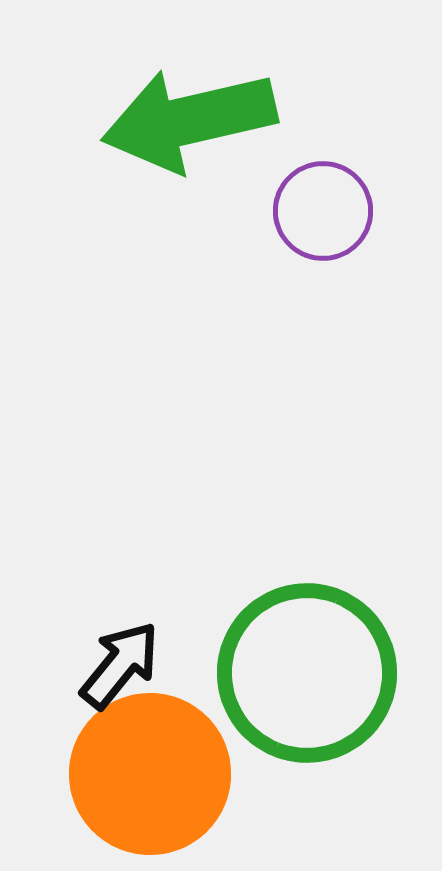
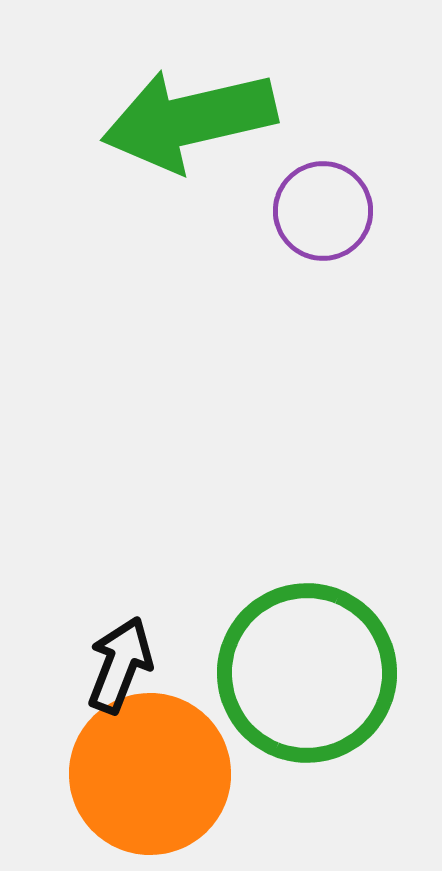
black arrow: rotated 18 degrees counterclockwise
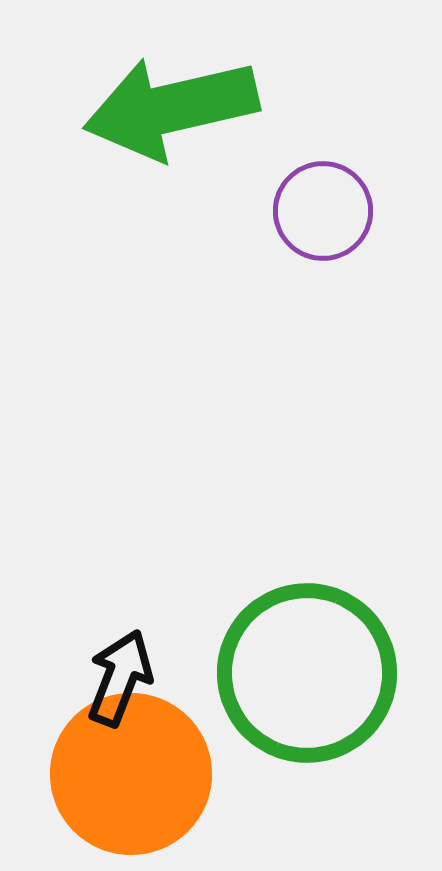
green arrow: moved 18 px left, 12 px up
black arrow: moved 13 px down
orange circle: moved 19 px left
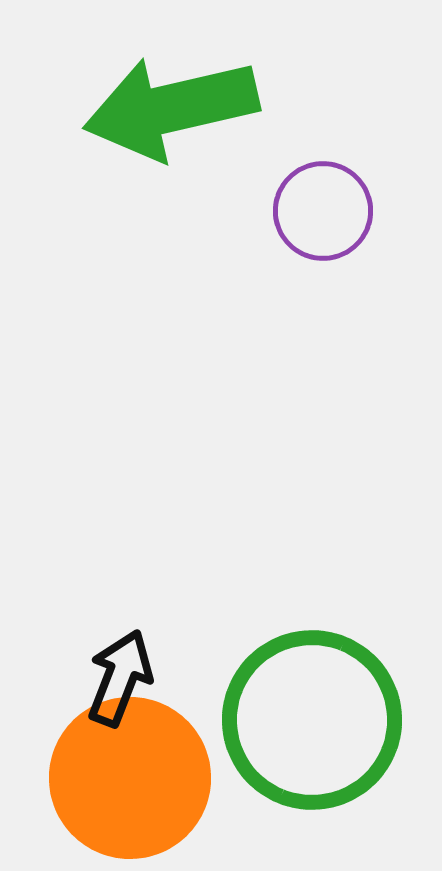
green circle: moved 5 px right, 47 px down
orange circle: moved 1 px left, 4 px down
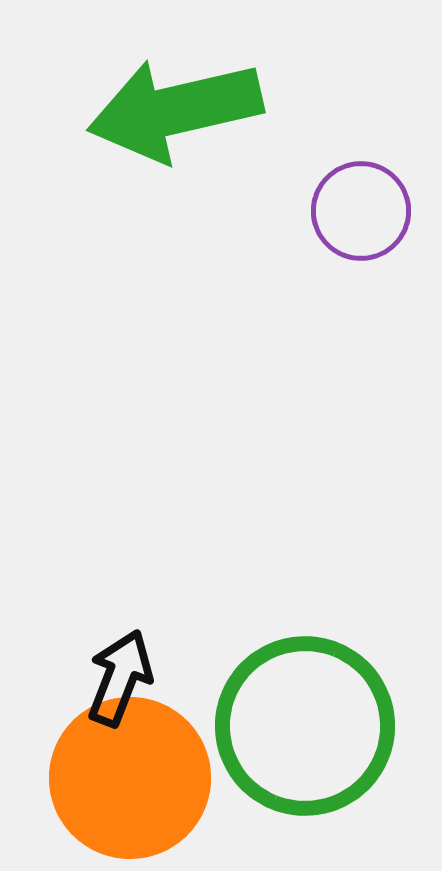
green arrow: moved 4 px right, 2 px down
purple circle: moved 38 px right
green circle: moved 7 px left, 6 px down
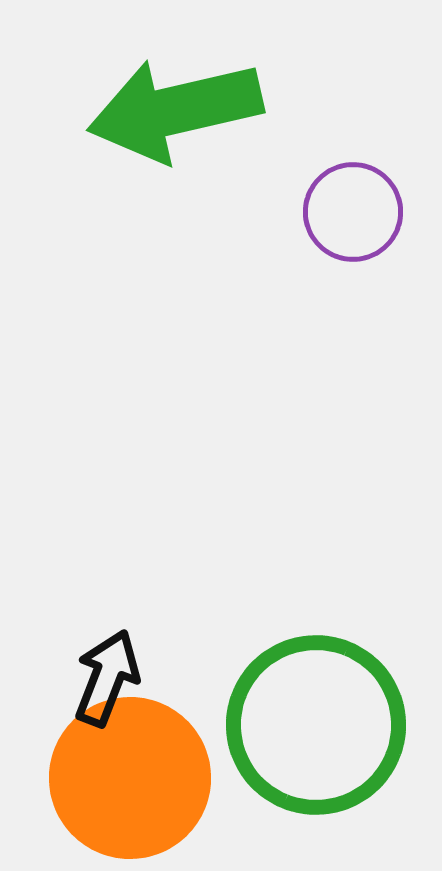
purple circle: moved 8 px left, 1 px down
black arrow: moved 13 px left
green circle: moved 11 px right, 1 px up
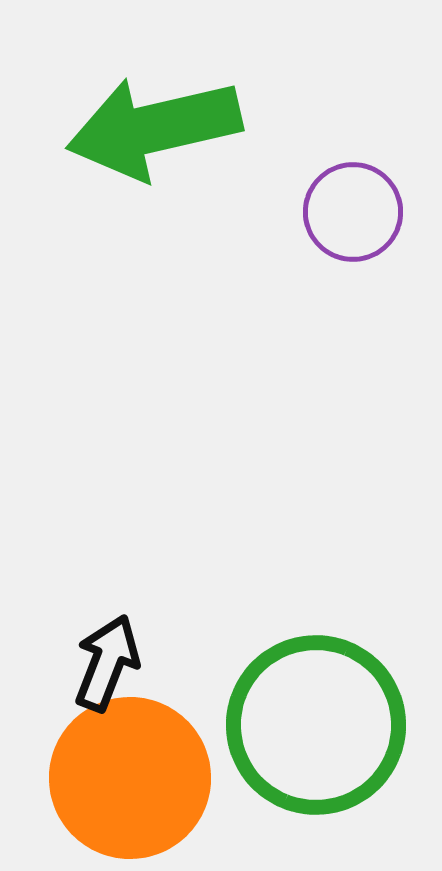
green arrow: moved 21 px left, 18 px down
black arrow: moved 15 px up
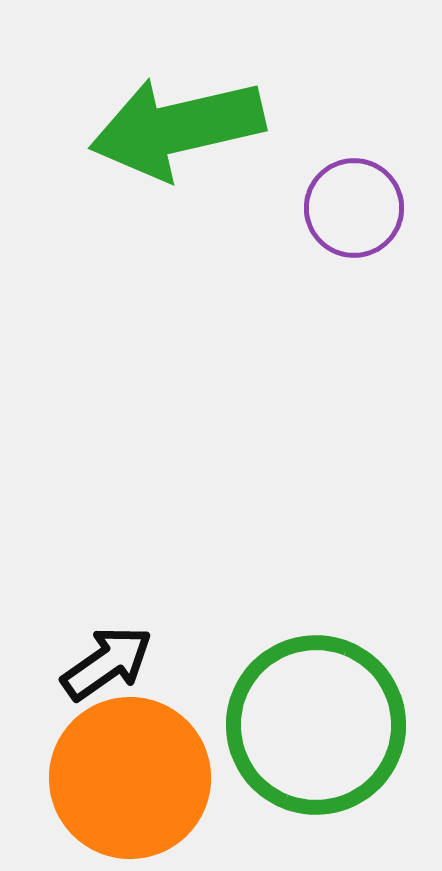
green arrow: moved 23 px right
purple circle: moved 1 px right, 4 px up
black arrow: rotated 34 degrees clockwise
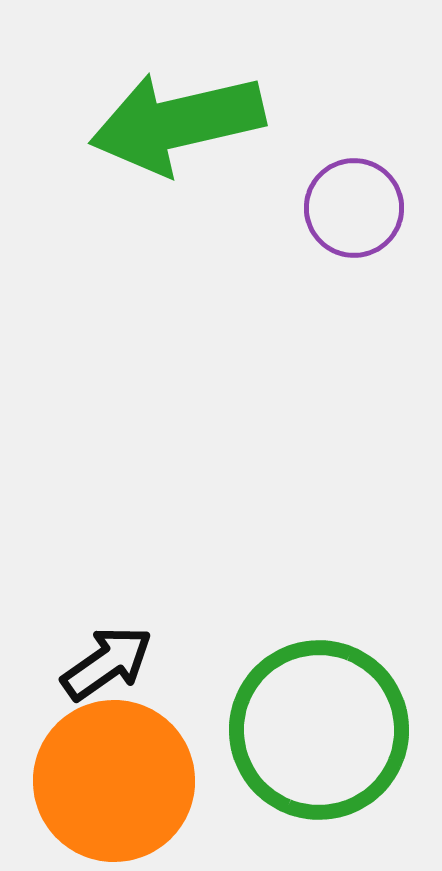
green arrow: moved 5 px up
green circle: moved 3 px right, 5 px down
orange circle: moved 16 px left, 3 px down
